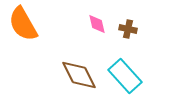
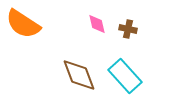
orange semicircle: rotated 27 degrees counterclockwise
brown diamond: rotated 6 degrees clockwise
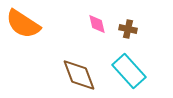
cyan rectangle: moved 4 px right, 5 px up
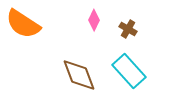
pink diamond: moved 3 px left, 4 px up; rotated 40 degrees clockwise
brown cross: rotated 18 degrees clockwise
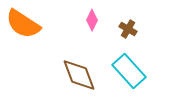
pink diamond: moved 2 px left
